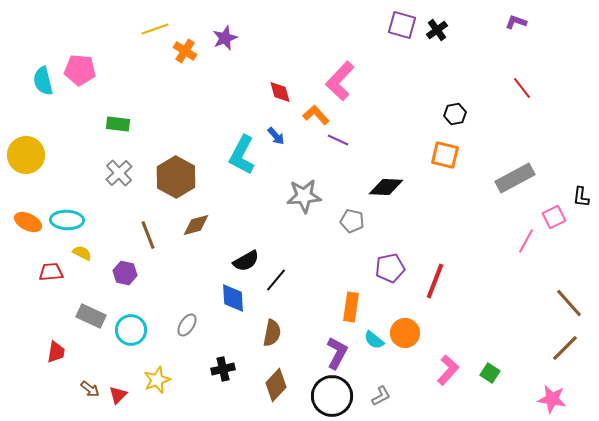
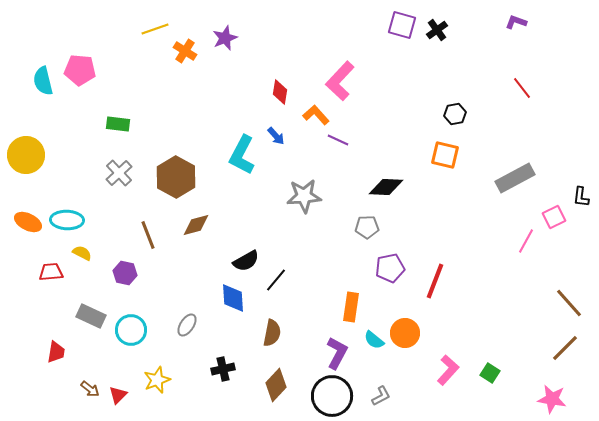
red diamond at (280, 92): rotated 25 degrees clockwise
gray pentagon at (352, 221): moved 15 px right, 6 px down; rotated 15 degrees counterclockwise
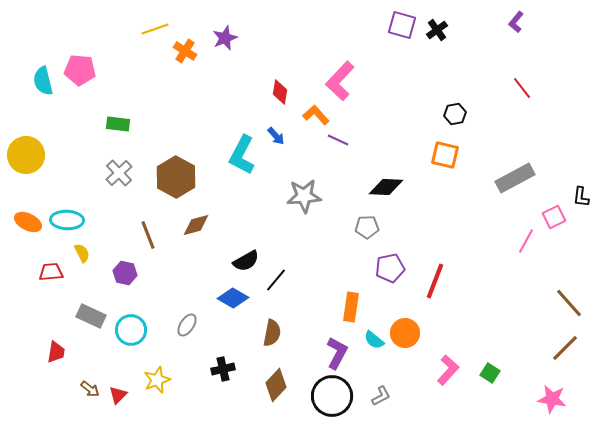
purple L-shape at (516, 22): rotated 70 degrees counterclockwise
yellow semicircle at (82, 253): rotated 36 degrees clockwise
blue diamond at (233, 298): rotated 56 degrees counterclockwise
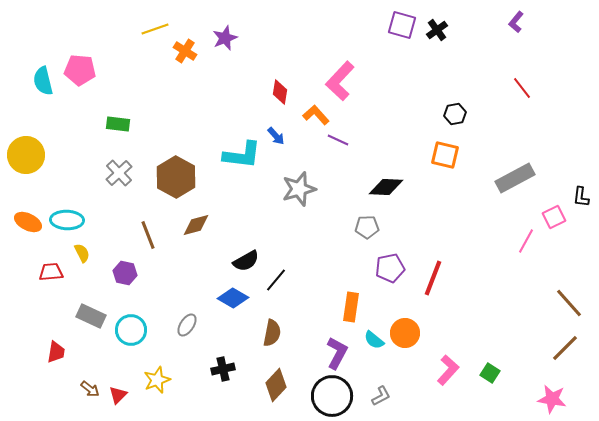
cyan L-shape at (242, 155): rotated 111 degrees counterclockwise
gray star at (304, 196): moved 5 px left, 7 px up; rotated 12 degrees counterclockwise
red line at (435, 281): moved 2 px left, 3 px up
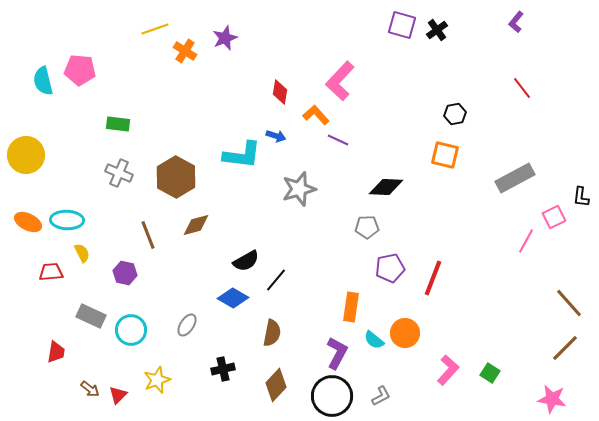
blue arrow at (276, 136): rotated 30 degrees counterclockwise
gray cross at (119, 173): rotated 24 degrees counterclockwise
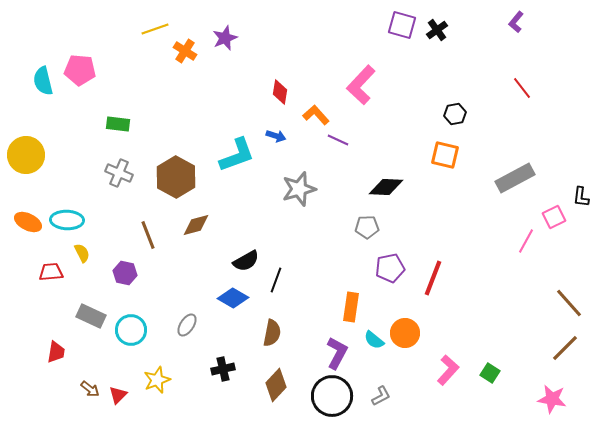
pink L-shape at (340, 81): moved 21 px right, 4 px down
cyan L-shape at (242, 155): moved 5 px left; rotated 27 degrees counterclockwise
black line at (276, 280): rotated 20 degrees counterclockwise
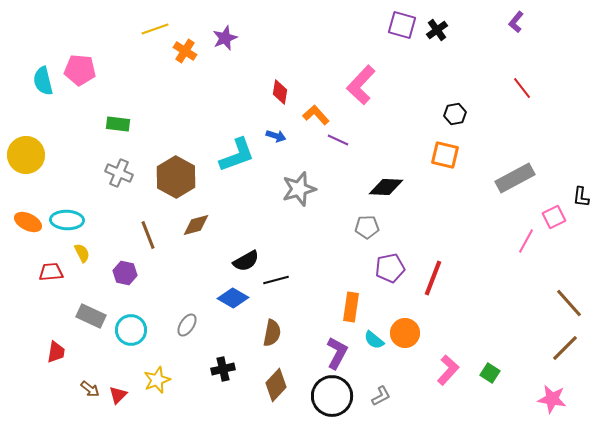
black line at (276, 280): rotated 55 degrees clockwise
